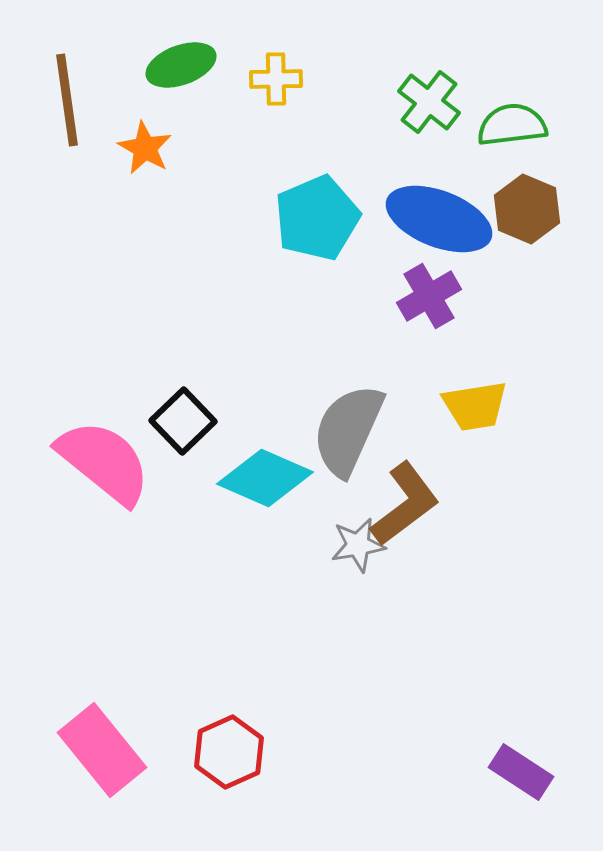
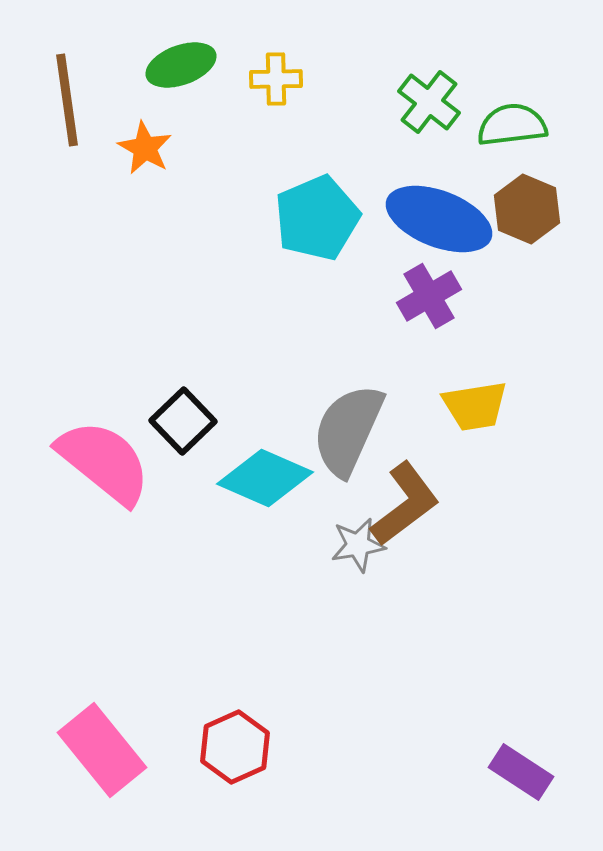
red hexagon: moved 6 px right, 5 px up
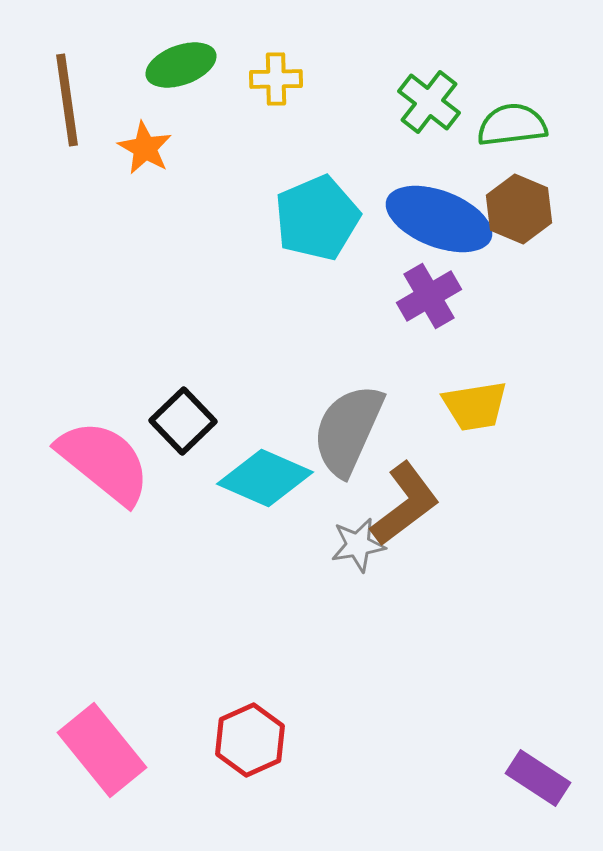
brown hexagon: moved 8 px left
red hexagon: moved 15 px right, 7 px up
purple rectangle: moved 17 px right, 6 px down
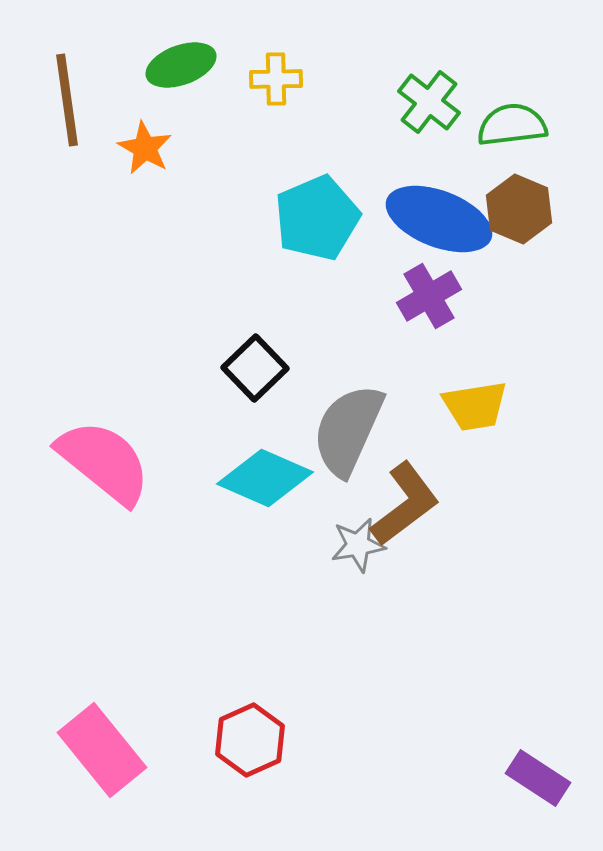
black square: moved 72 px right, 53 px up
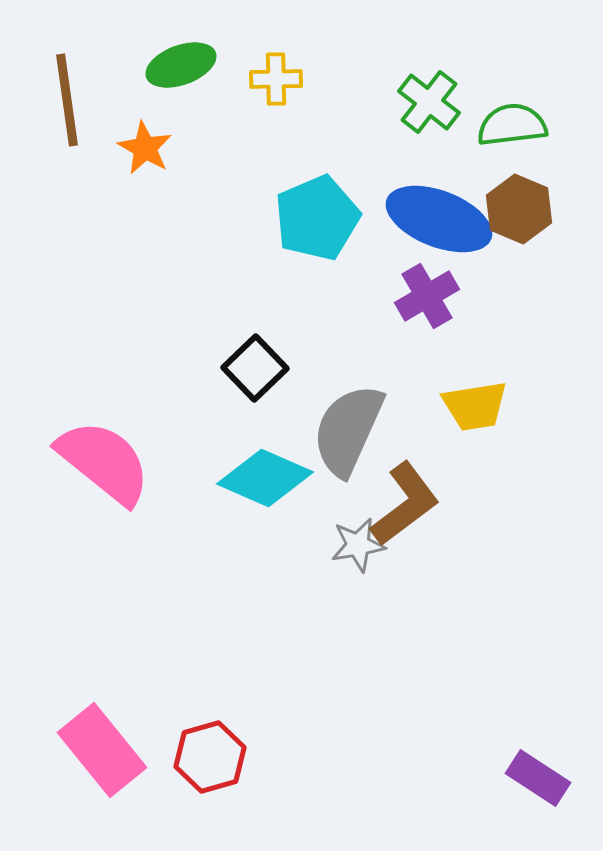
purple cross: moved 2 px left
red hexagon: moved 40 px left, 17 px down; rotated 8 degrees clockwise
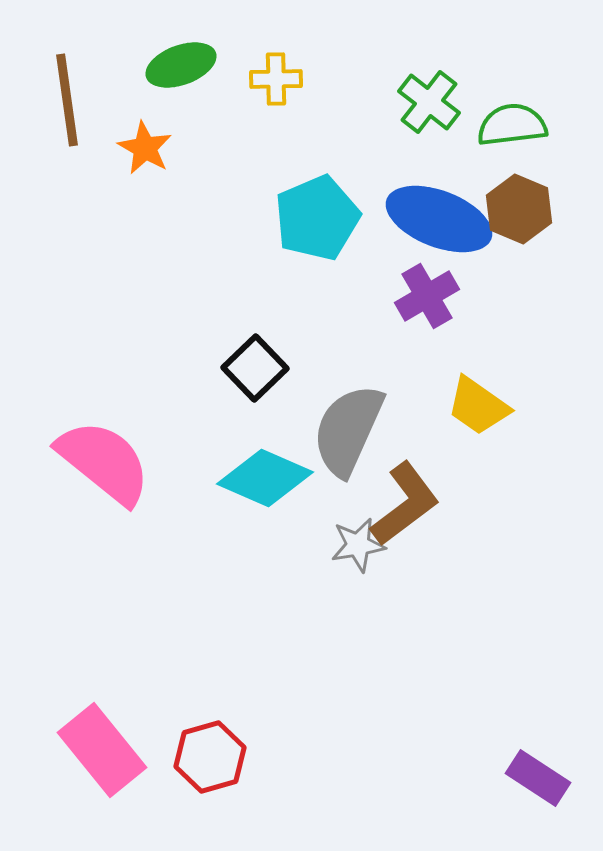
yellow trapezoid: moved 3 px right; rotated 44 degrees clockwise
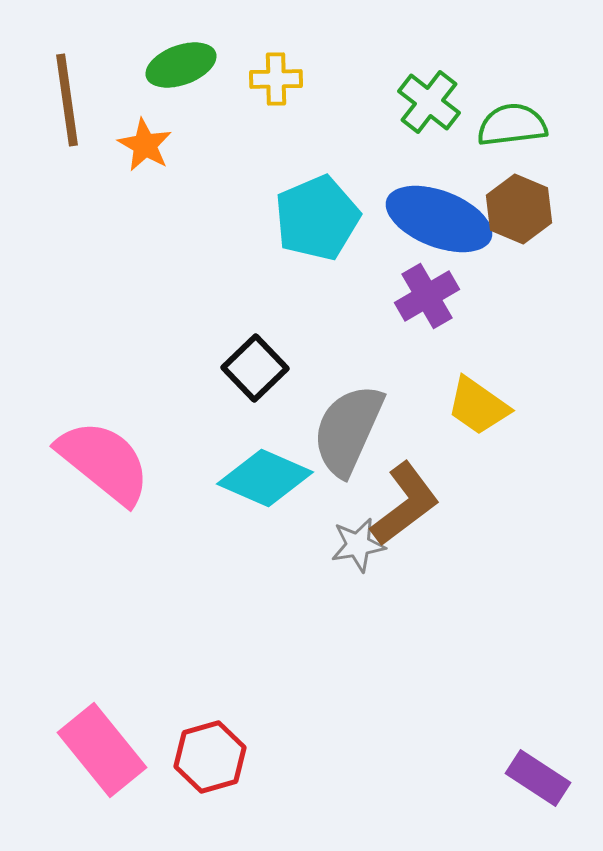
orange star: moved 3 px up
